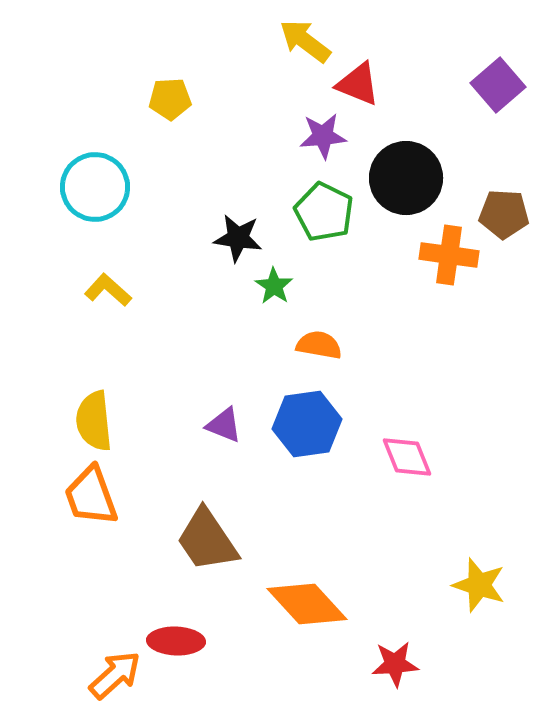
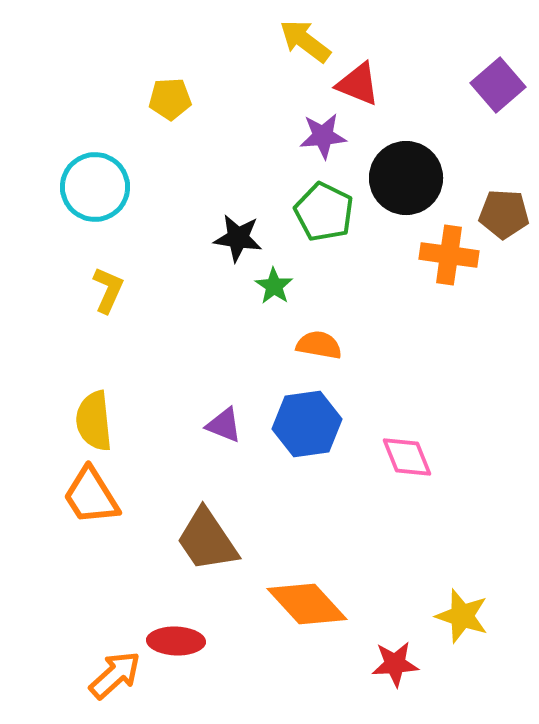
yellow L-shape: rotated 72 degrees clockwise
orange trapezoid: rotated 12 degrees counterclockwise
yellow star: moved 17 px left, 31 px down
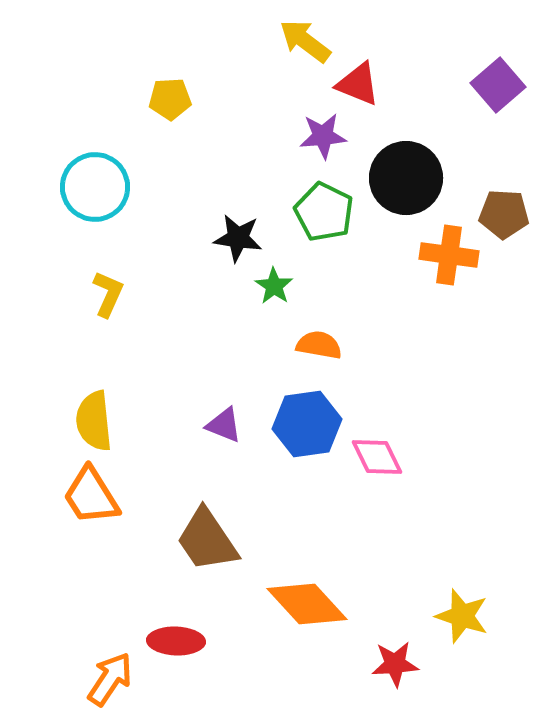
yellow L-shape: moved 4 px down
pink diamond: moved 30 px left; rotated 4 degrees counterclockwise
orange arrow: moved 5 px left, 4 px down; rotated 14 degrees counterclockwise
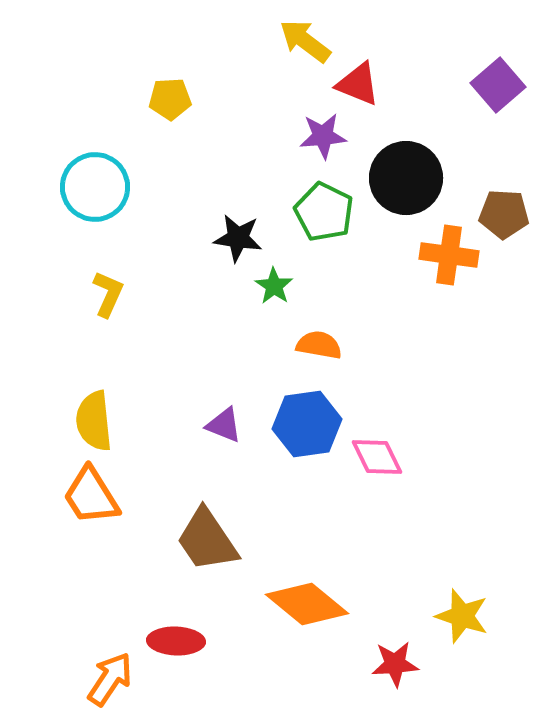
orange diamond: rotated 8 degrees counterclockwise
